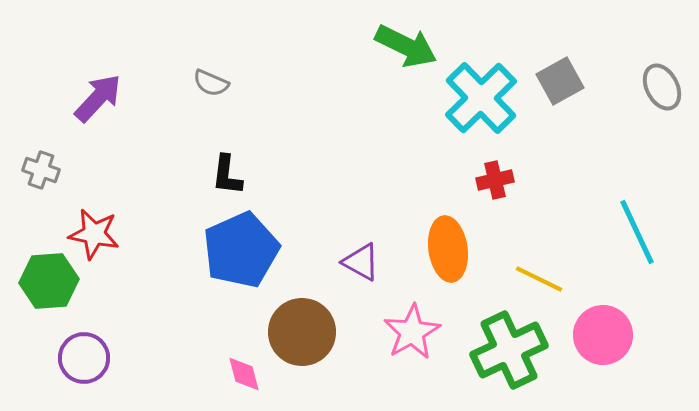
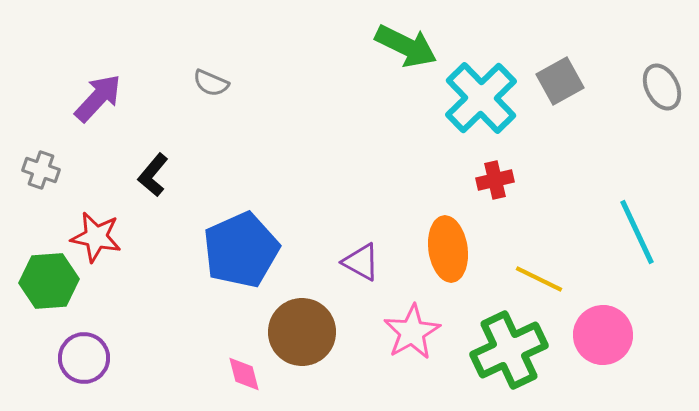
black L-shape: moved 74 px left; rotated 33 degrees clockwise
red star: moved 2 px right, 3 px down
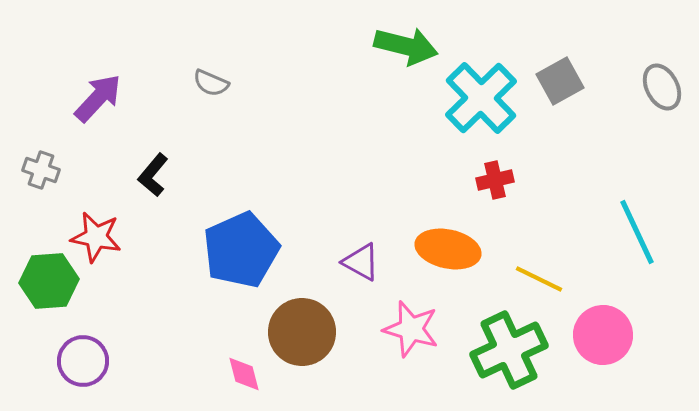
green arrow: rotated 12 degrees counterclockwise
orange ellipse: rotated 70 degrees counterclockwise
pink star: moved 1 px left, 3 px up; rotated 26 degrees counterclockwise
purple circle: moved 1 px left, 3 px down
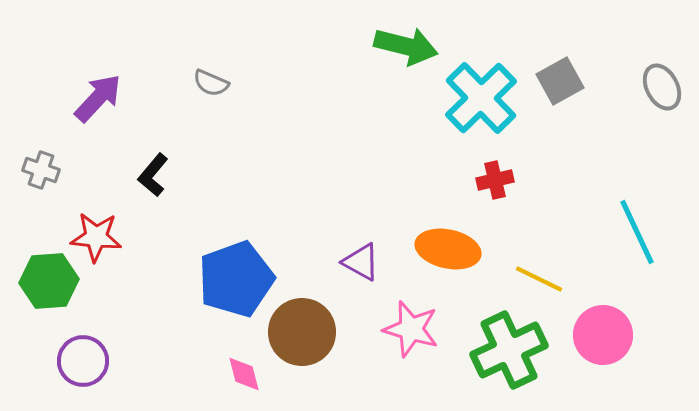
red star: rotated 6 degrees counterclockwise
blue pentagon: moved 5 px left, 29 px down; rotated 4 degrees clockwise
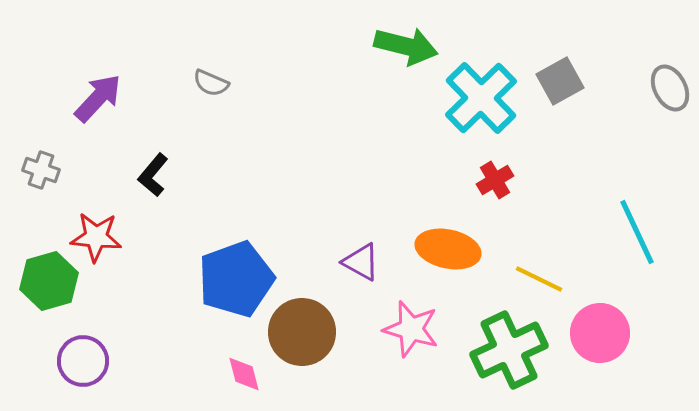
gray ellipse: moved 8 px right, 1 px down
red cross: rotated 18 degrees counterclockwise
green hexagon: rotated 12 degrees counterclockwise
pink circle: moved 3 px left, 2 px up
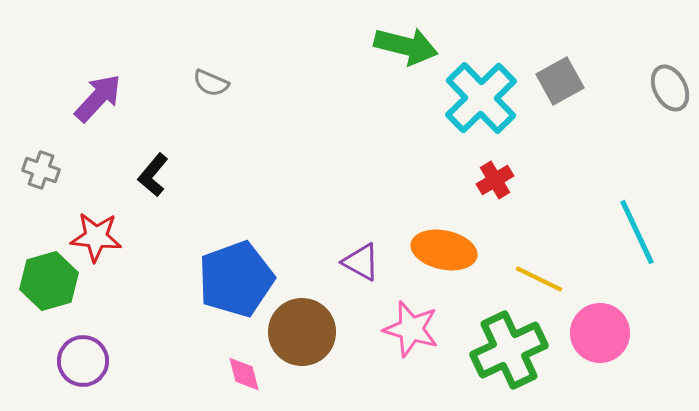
orange ellipse: moved 4 px left, 1 px down
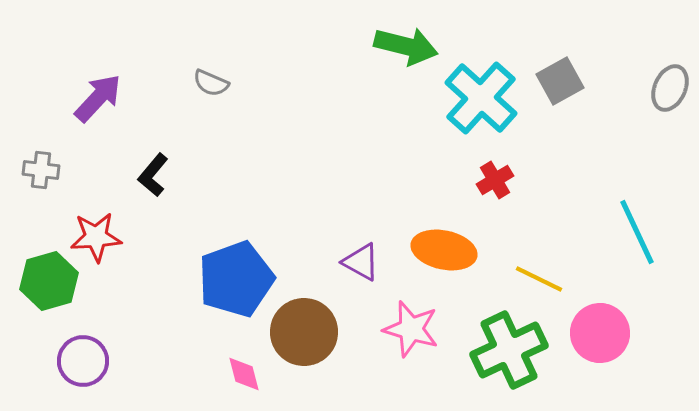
gray ellipse: rotated 51 degrees clockwise
cyan cross: rotated 4 degrees counterclockwise
gray cross: rotated 12 degrees counterclockwise
red star: rotated 9 degrees counterclockwise
brown circle: moved 2 px right
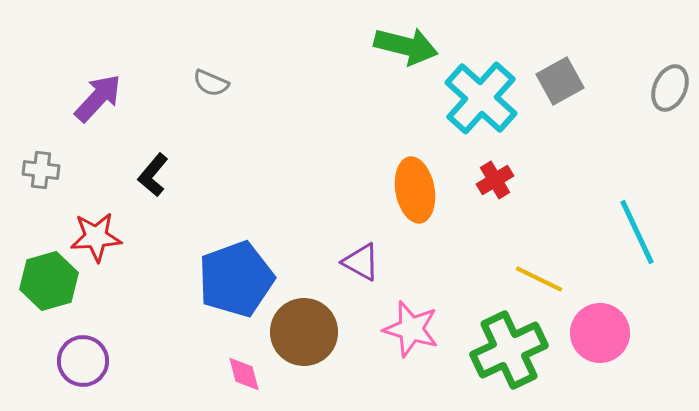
orange ellipse: moved 29 px left, 60 px up; rotated 68 degrees clockwise
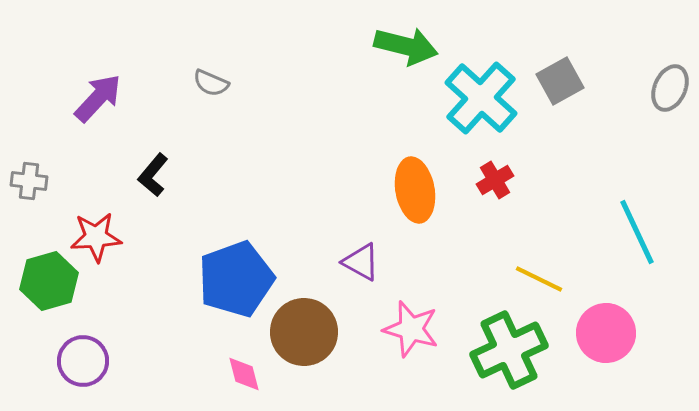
gray cross: moved 12 px left, 11 px down
pink circle: moved 6 px right
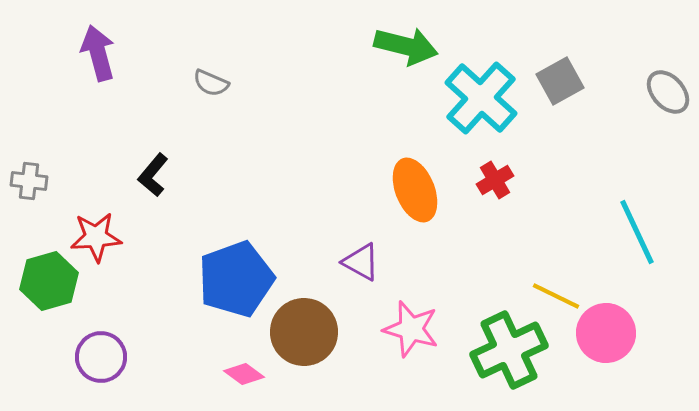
gray ellipse: moved 2 px left, 4 px down; rotated 66 degrees counterclockwise
purple arrow: moved 45 px up; rotated 58 degrees counterclockwise
orange ellipse: rotated 12 degrees counterclockwise
yellow line: moved 17 px right, 17 px down
purple circle: moved 18 px right, 4 px up
pink diamond: rotated 39 degrees counterclockwise
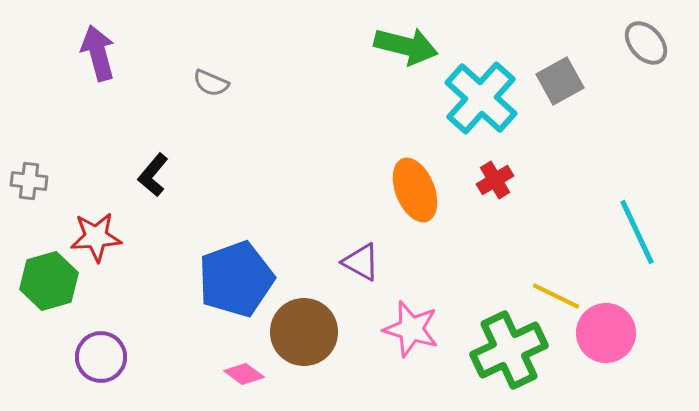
gray ellipse: moved 22 px left, 49 px up
